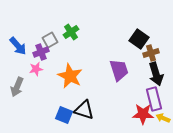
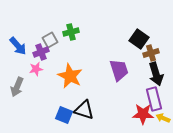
green cross: rotated 21 degrees clockwise
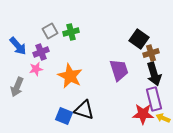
gray square: moved 9 px up
black arrow: moved 2 px left
blue square: moved 1 px down
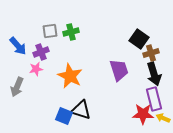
gray square: rotated 21 degrees clockwise
black triangle: moved 3 px left
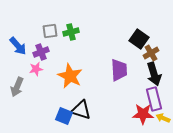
brown cross: rotated 14 degrees counterclockwise
purple trapezoid: rotated 15 degrees clockwise
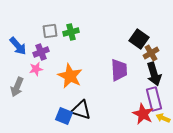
red star: rotated 25 degrees clockwise
